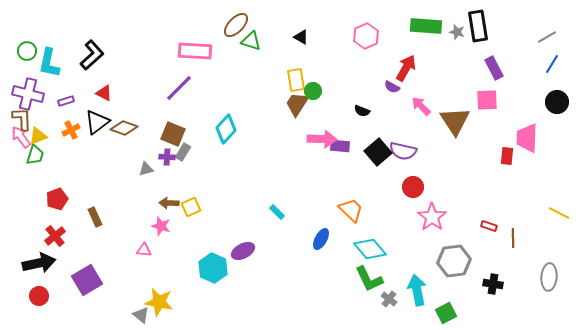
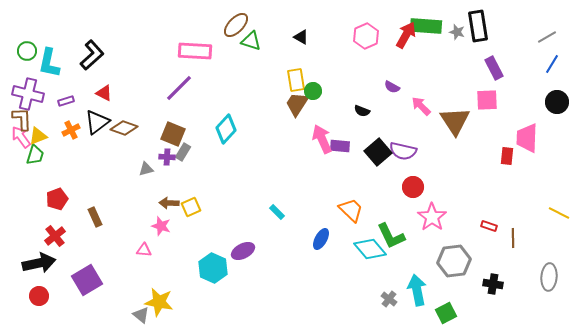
red arrow at (406, 68): moved 33 px up
pink arrow at (322, 139): rotated 116 degrees counterclockwise
green L-shape at (369, 279): moved 22 px right, 43 px up
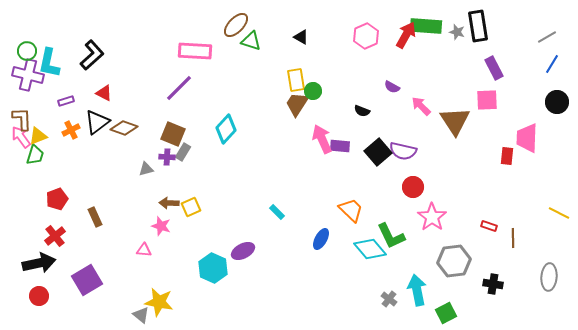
purple cross at (28, 94): moved 19 px up
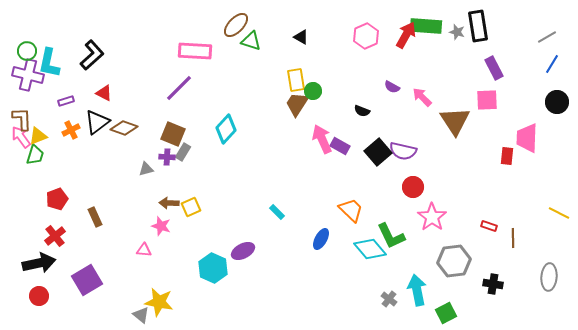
pink arrow at (421, 106): moved 1 px right, 9 px up
purple rectangle at (340, 146): rotated 24 degrees clockwise
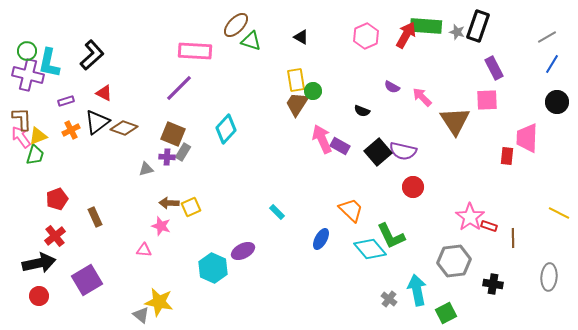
black rectangle at (478, 26): rotated 28 degrees clockwise
pink star at (432, 217): moved 38 px right
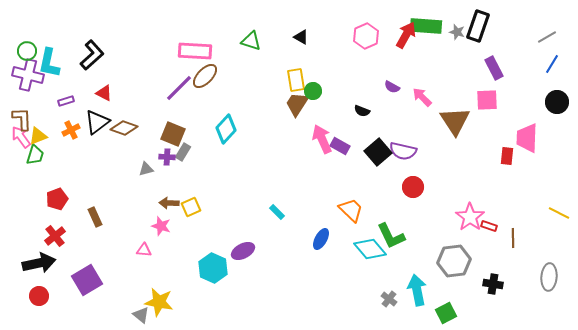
brown ellipse at (236, 25): moved 31 px left, 51 px down
